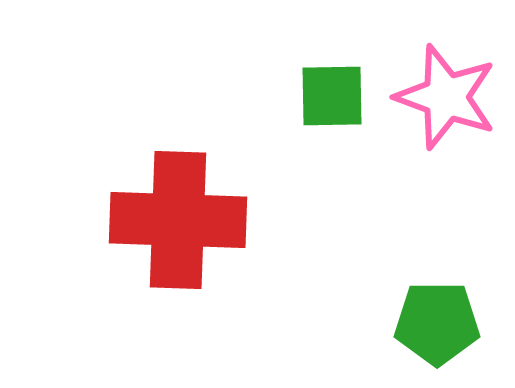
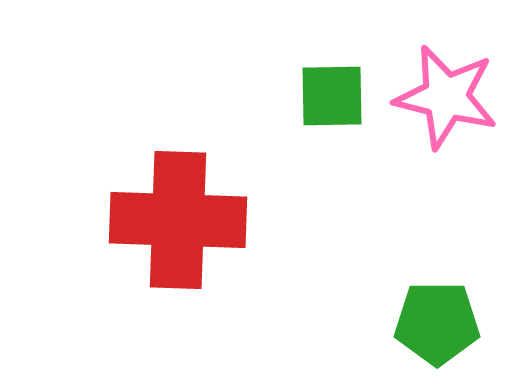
pink star: rotated 6 degrees counterclockwise
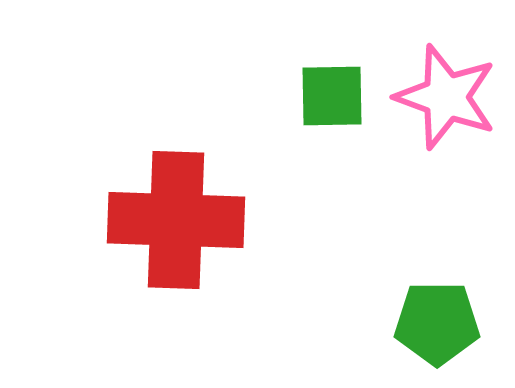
pink star: rotated 6 degrees clockwise
red cross: moved 2 px left
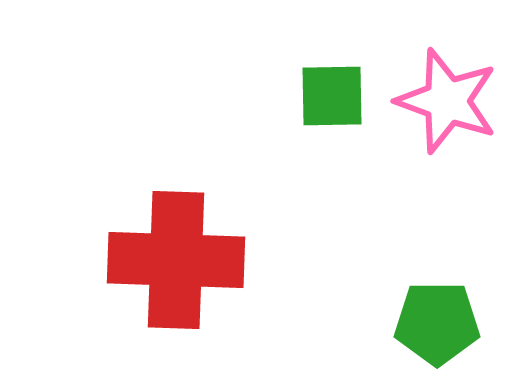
pink star: moved 1 px right, 4 px down
red cross: moved 40 px down
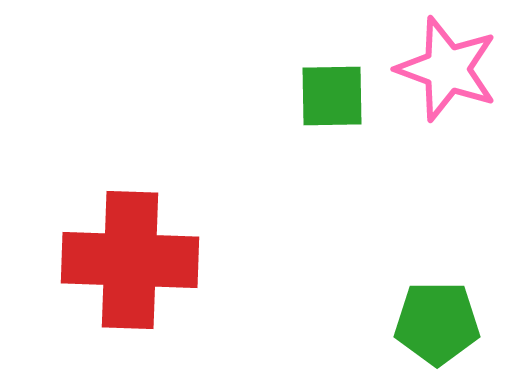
pink star: moved 32 px up
red cross: moved 46 px left
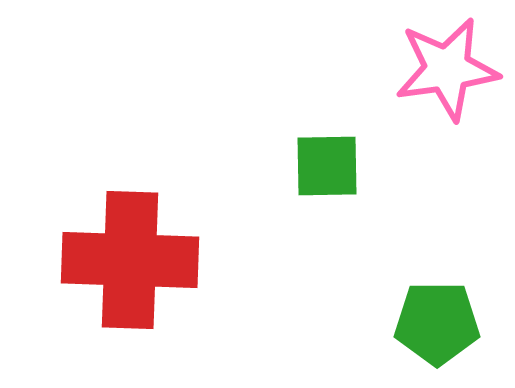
pink star: rotated 28 degrees counterclockwise
green square: moved 5 px left, 70 px down
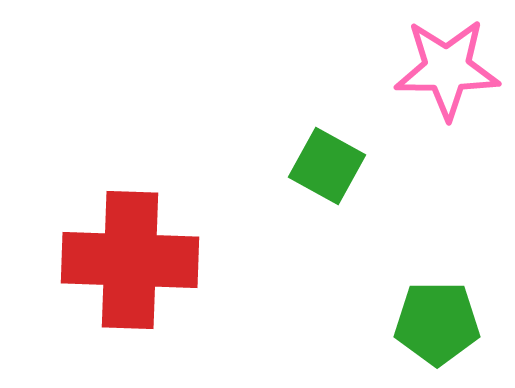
pink star: rotated 8 degrees clockwise
green square: rotated 30 degrees clockwise
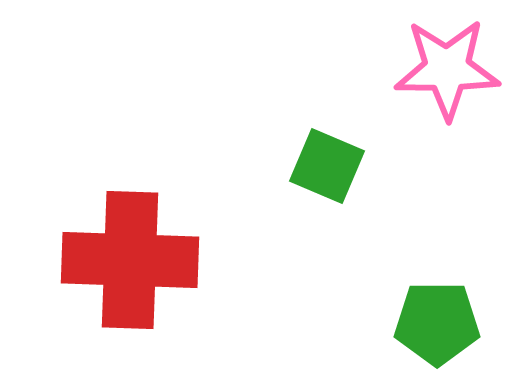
green square: rotated 6 degrees counterclockwise
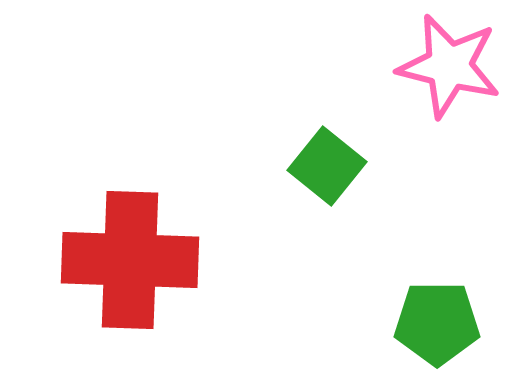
pink star: moved 2 px right, 3 px up; rotated 14 degrees clockwise
green square: rotated 16 degrees clockwise
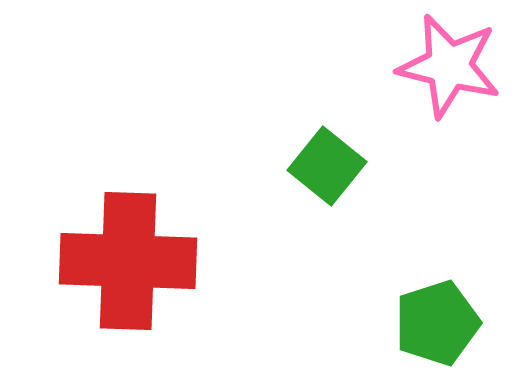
red cross: moved 2 px left, 1 px down
green pentagon: rotated 18 degrees counterclockwise
